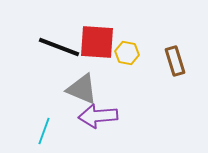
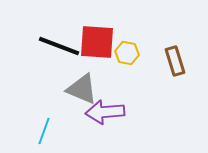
black line: moved 1 px up
purple arrow: moved 7 px right, 4 px up
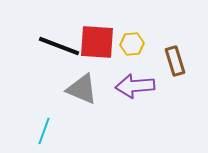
yellow hexagon: moved 5 px right, 9 px up; rotated 15 degrees counterclockwise
purple arrow: moved 30 px right, 26 px up
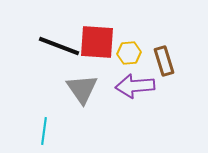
yellow hexagon: moved 3 px left, 9 px down
brown rectangle: moved 11 px left
gray triangle: rotated 32 degrees clockwise
cyan line: rotated 12 degrees counterclockwise
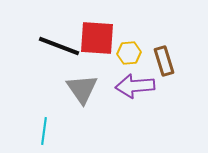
red square: moved 4 px up
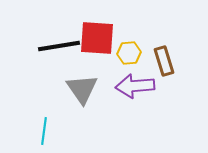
black line: rotated 30 degrees counterclockwise
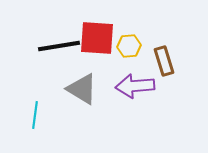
yellow hexagon: moved 7 px up
gray triangle: rotated 24 degrees counterclockwise
cyan line: moved 9 px left, 16 px up
